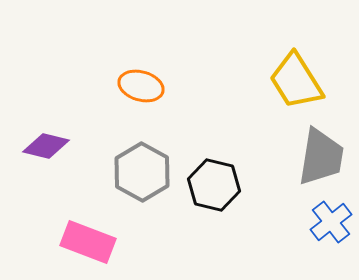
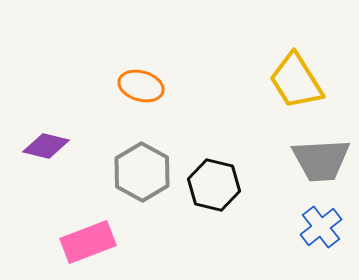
gray trapezoid: moved 3 px down; rotated 78 degrees clockwise
blue cross: moved 10 px left, 5 px down
pink rectangle: rotated 42 degrees counterclockwise
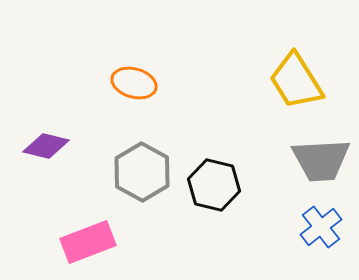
orange ellipse: moved 7 px left, 3 px up
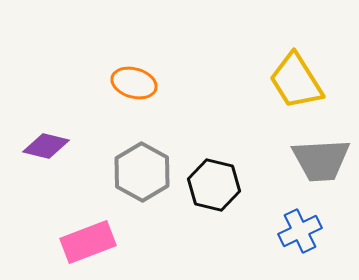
blue cross: moved 21 px left, 4 px down; rotated 12 degrees clockwise
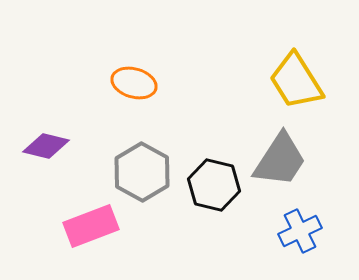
gray trapezoid: moved 41 px left; rotated 54 degrees counterclockwise
pink rectangle: moved 3 px right, 16 px up
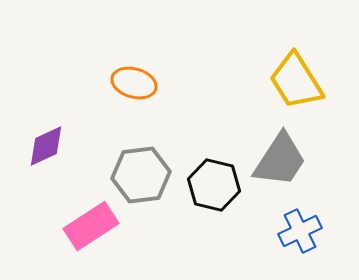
purple diamond: rotated 39 degrees counterclockwise
gray hexagon: moved 1 px left, 3 px down; rotated 24 degrees clockwise
pink rectangle: rotated 12 degrees counterclockwise
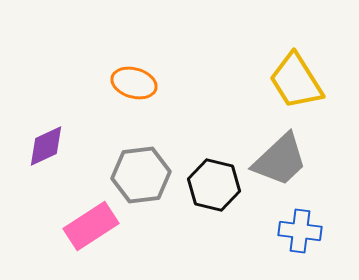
gray trapezoid: rotated 14 degrees clockwise
blue cross: rotated 33 degrees clockwise
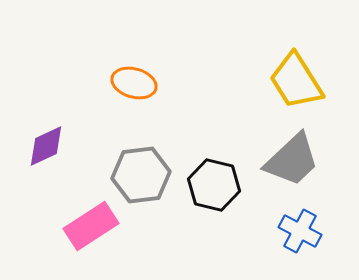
gray trapezoid: moved 12 px right
blue cross: rotated 21 degrees clockwise
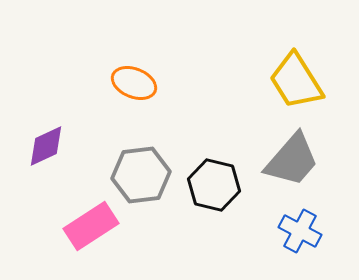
orange ellipse: rotated 6 degrees clockwise
gray trapezoid: rotated 6 degrees counterclockwise
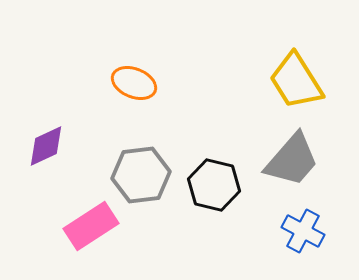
blue cross: moved 3 px right
